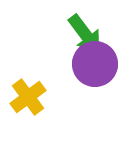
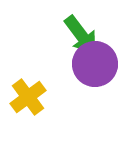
green arrow: moved 4 px left, 1 px down
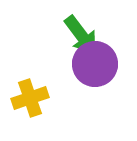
yellow cross: moved 2 px right, 1 px down; rotated 18 degrees clockwise
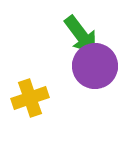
purple circle: moved 2 px down
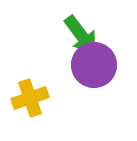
purple circle: moved 1 px left, 1 px up
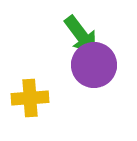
yellow cross: rotated 15 degrees clockwise
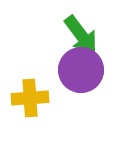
purple circle: moved 13 px left, 5 px down
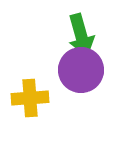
green arrow: rotated 21 degrees clockwise
